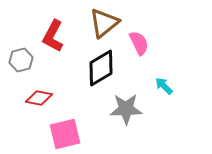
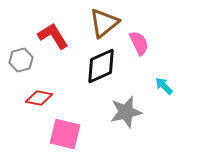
red L-shape: rotated 120 degrees clockwise
black diamond: moved 2 px up; rotated 6 degrees clockwise
gray star: moved 3 px down; rotated 12 degrees counterclockwise
pink square: rotated 28 degrees clockwise
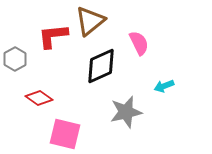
brown triangle: moved 14 px left, 2 px up
red L-shape: rotated 64 degrees counterclockwise
gray hexagon: moved 6 px left, 1 px up; rotated 15 degrees counterclockwise
cyan arrow: rotated 66 degrees counterclockwise
red diamond: rotated 24 degrees clockwise
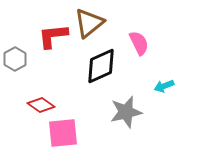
brown triangle: moved 1 px left, 2 px down
red diamond: moved 2 px right, 7 px down
pink square: moved 2 px left, 1 px up; rotated 20 degrees counterclockwise
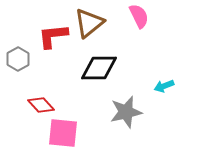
pink semicircle: moved 27 px up
gray hexagon: moved 3 px right
black diamond: moved 2 px left, 2 px down; rotated 24 degrees clockwise
red diamond: rotated 12 degrees clockwise
pink square: rotated 12 degrees clockwise
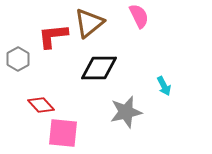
cyan arrow: rotated 96 degrees counterclockwise
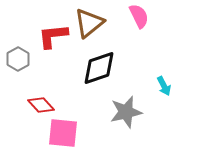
black diamond: rotated 18 degrees counterclockwise
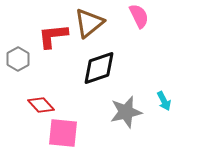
cyan arrow: moved 15 px down
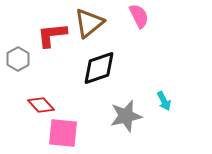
red L-shape: moved 1 px left, 1 px up
gray star: moved 4 px down
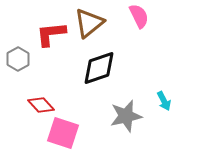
red L-shape: moved 1 px left, 1 px up
pink square: rotated 12 degrees clockwise
